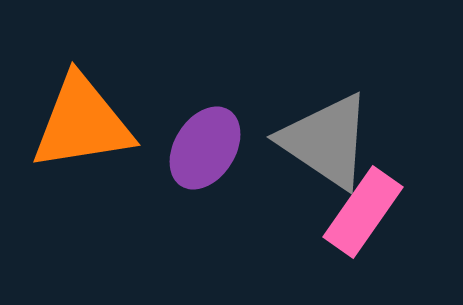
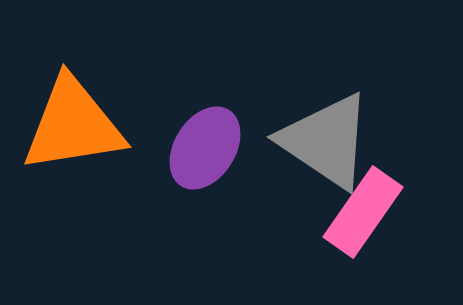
orange triangle: moved 9 px left, 2 px down
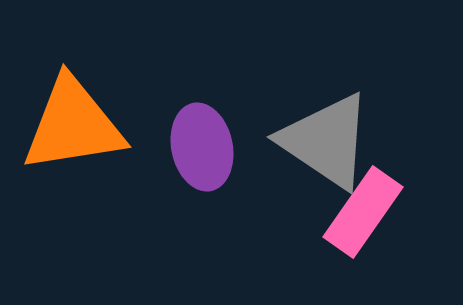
purple ellipse: moved 3 px left, 1 px up; rotated 44 degrees counterclockwise
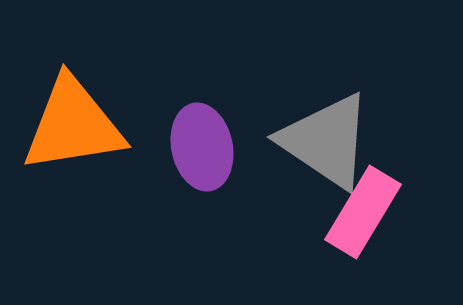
pink rectangle: rotated 4 degrees counterclockwise
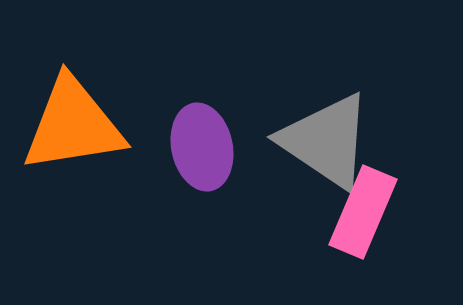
pink rectangle: rotated 8 degrees counterclockwise
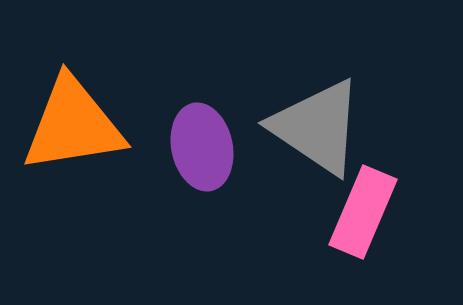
gray triangle: moved 9 px left, 14 px up
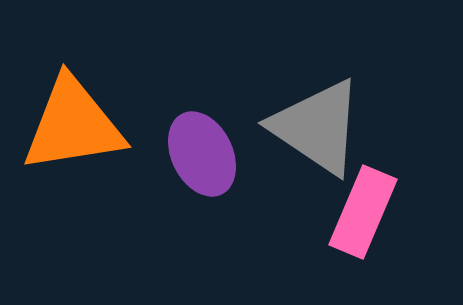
purple ellipse: moved 7 px down; rotated 14 degrees counterclockwise
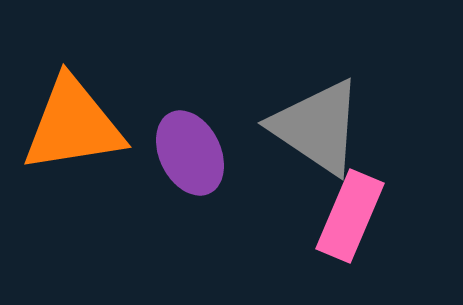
purple ellipse: moved 12 px left, 1 px up
pink rectangle: moved 13 px left, 4 px down
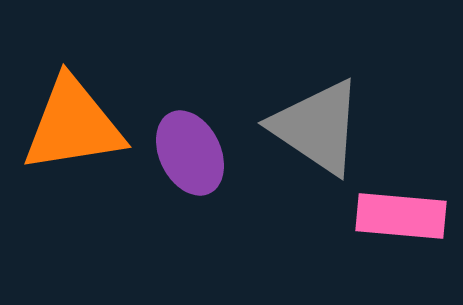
pink rectangle: moved 51 px right; rotated 72 degrees clockwise
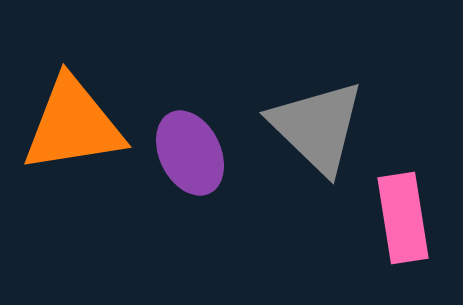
gray triangle: rotated 10 degrees clockwise
pink rectangle: moved 2 px right, 2 px down; rotated 76 degrees clockwise
